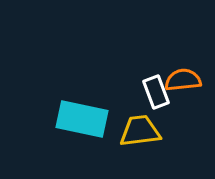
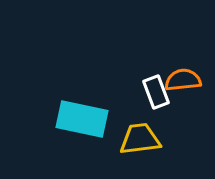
yellow trapezoid: moved 8 px down
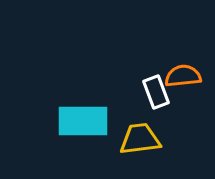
orange semicircle: moved 4 px up
cyan rectangle: moved 1 px right, 2 px down; rotated 12 degrees counterclockwise
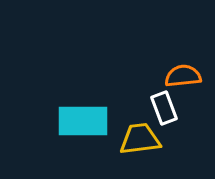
white rectangle: moved 8 px right, 16 px down
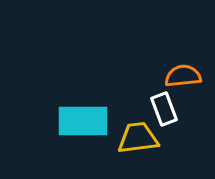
white rectangle: moved 1 px down
yellow trapezoid: moved 2 px left, 1 px up
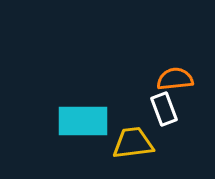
orange semicircle: moved 8 px left, 3 px down
yellow trapezoid: moved 5 px left, 5 px down
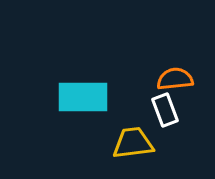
white rectangle: moved 1 px right, 1 px down
cyan rectangle: moved 24 px up
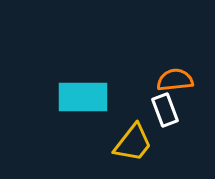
orange semicircle: moved 1 px down
yellow trapezoid: rotated 135 degrees clockwise
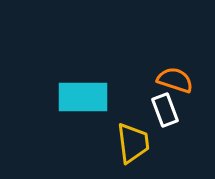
orange semicircle: rotated 24 degrees clockwise
yellow trapezoid: rotated 45 degrees counterclockwise
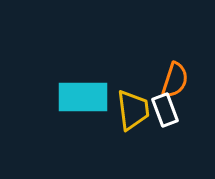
orange semicircle: rotated 90 degrees clockwise
yellow trapezoid: moved 33 px up
